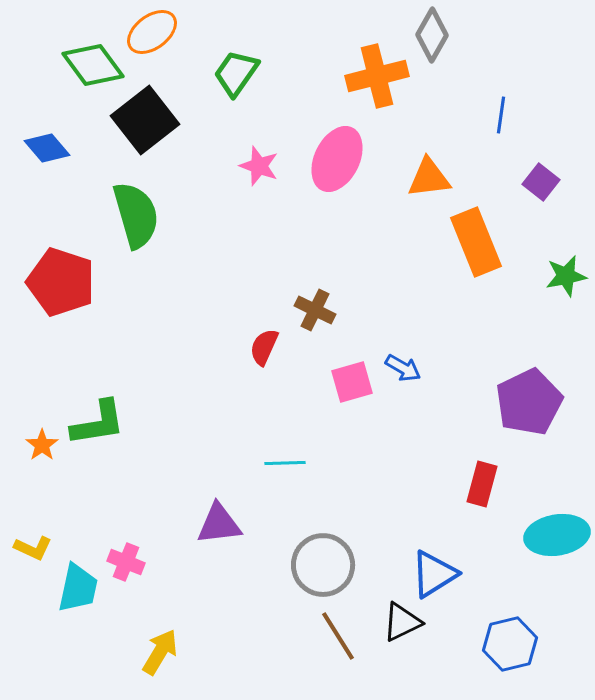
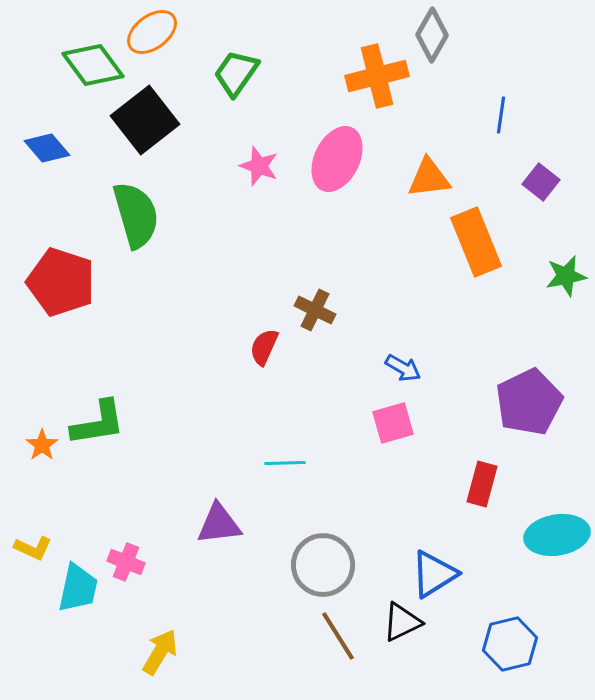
pink square: moved 41 px right, 41 px down
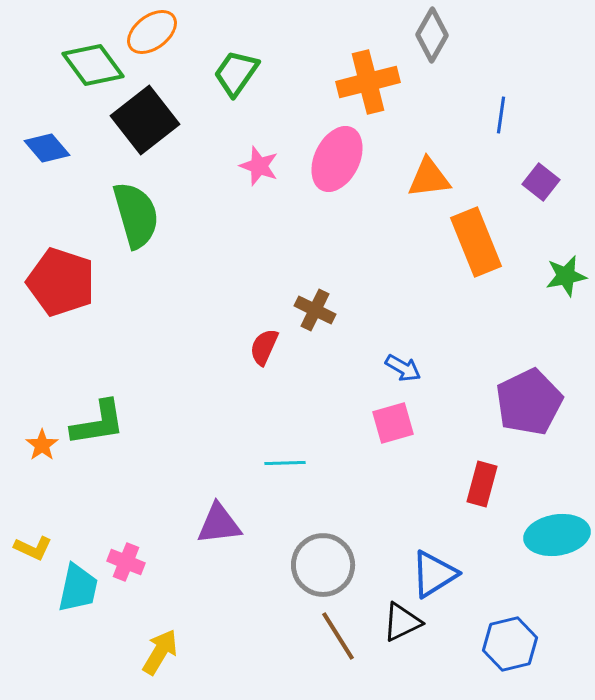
orange cross: moved 9 px left, 6 px down
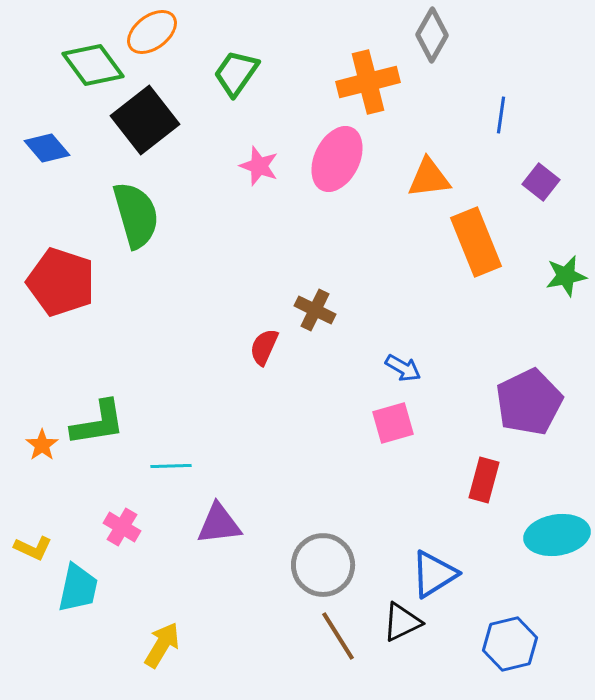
cyan line: moved 114 px left, 3 px down
red rectangle: moved 2 px right, 4 px up
pink cross: moved 4 px left, 35 px up; rotated 9 degrees clockwise
yellow arrow: moved 2 px right, 7 px up
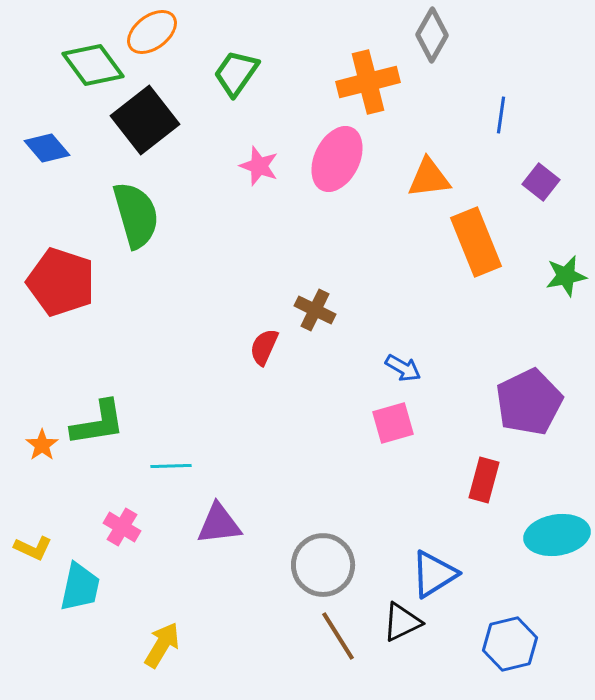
cyan trapezoid: moved 2 px right, 1 px up
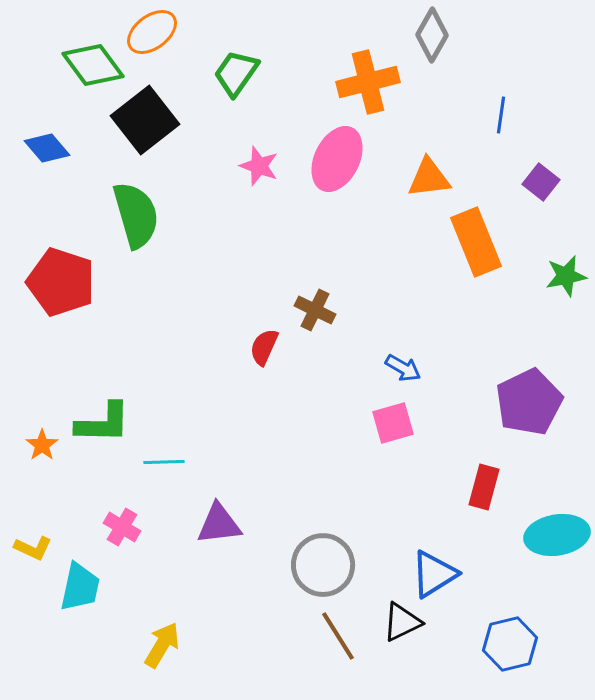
green L-shape: moved 5 px right; rotated 10 degrees clockwise
cyan line: moved 7 px left, 4 px up
red rectangle: moved 7 px down
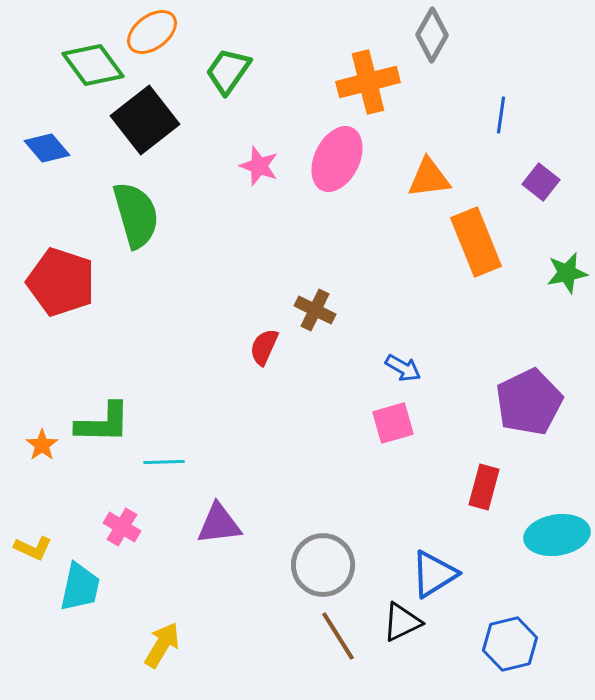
green trapezoid: moved 8 px left, 2 px up
green star: moved 1 px right, 3 px up
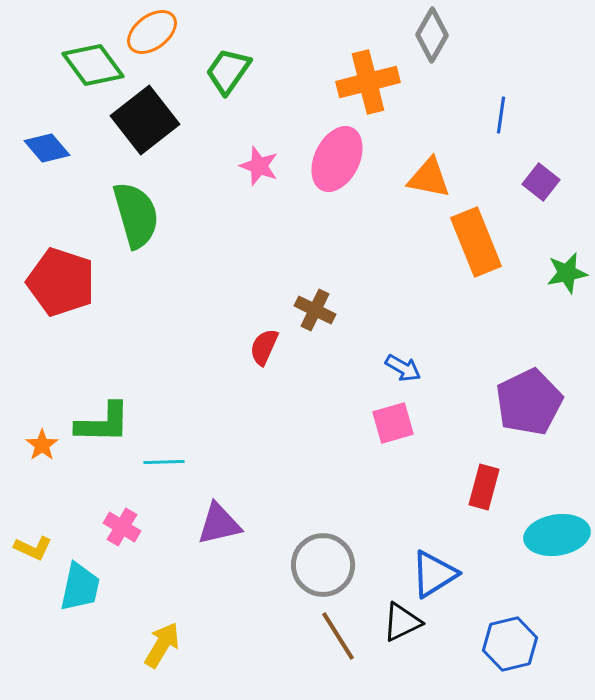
orange triangle: rotated 18 degrees clockwise
purple triangle: rotated 6 degrees counterclockwise
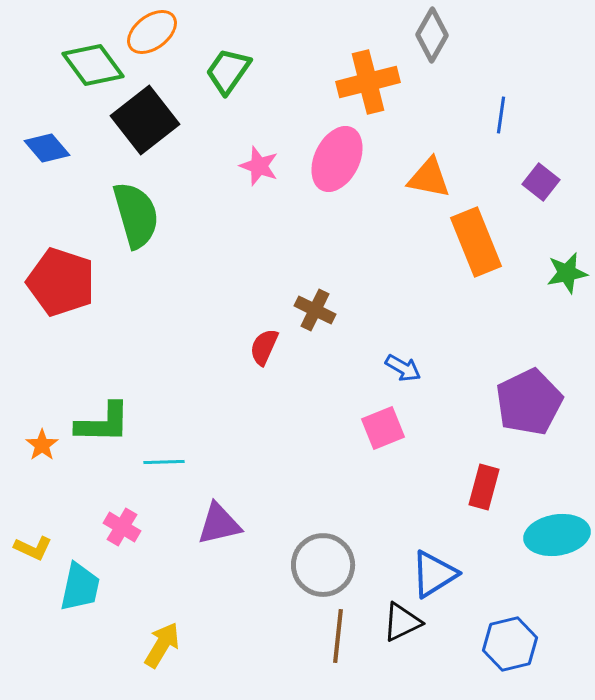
pink square: moved 10 px left, 5 px down; rotated 6 degrees counterclockwise
brown line: rotated 38 degrees clockwise
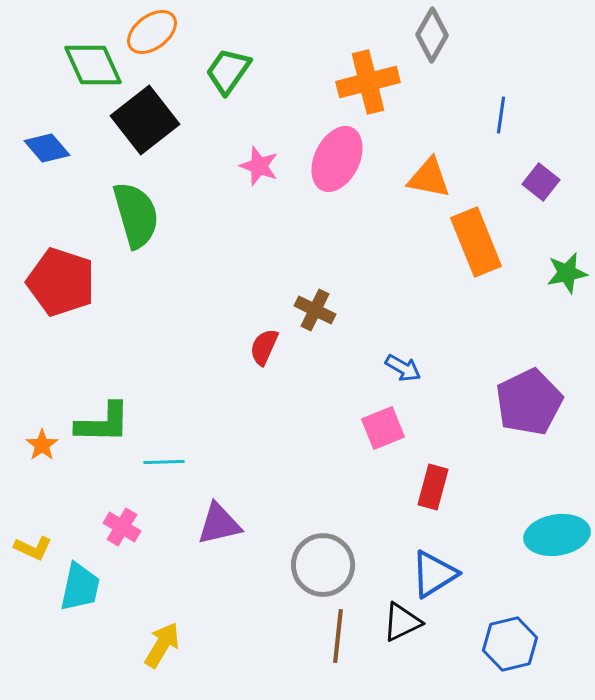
green diamond: rotated 12 degrees clockwise
red rectangle: moved 51 px left
